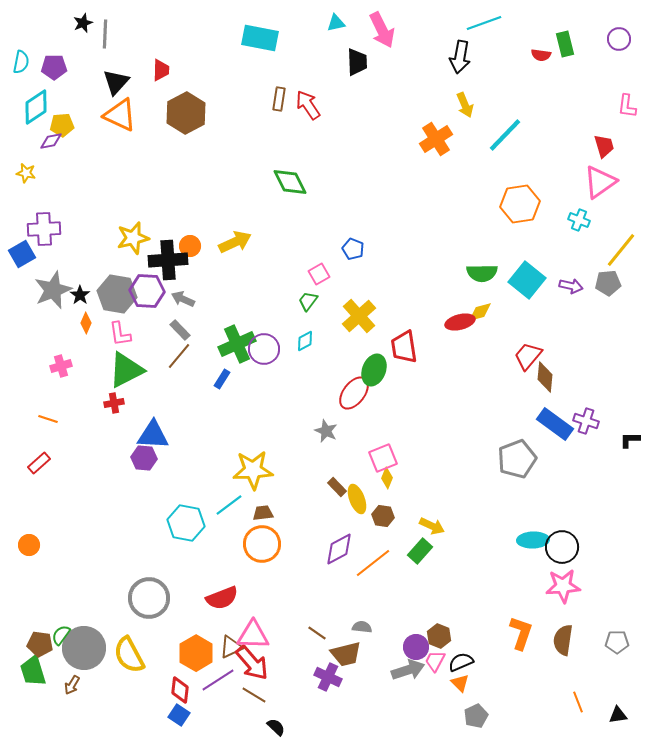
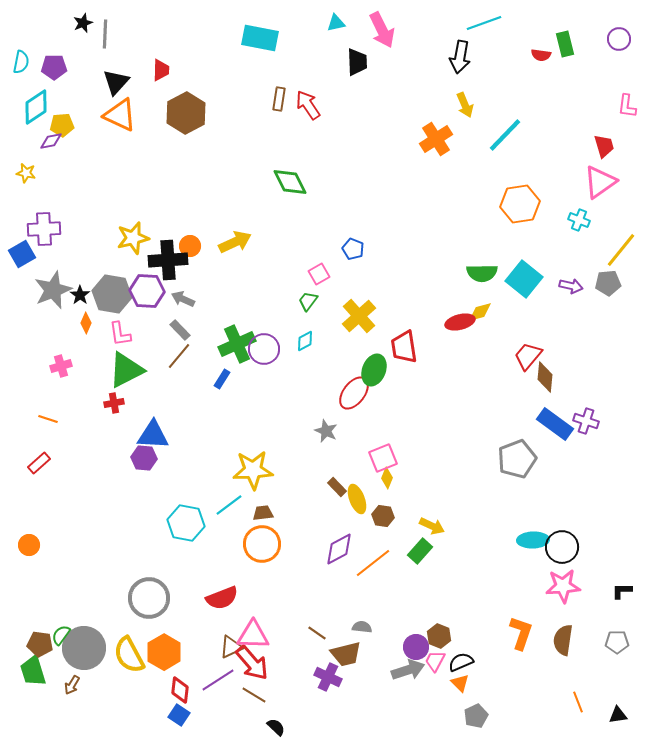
cyan square at (527, 280): moved 3 px left, 1 px up
gray hexagon at (117, 294): moved 5 px left
black L-shape at (630, 440): moved 8 px left, 151 px down
orange hexagon at (196, 653): moved 32 px left, 1 px up
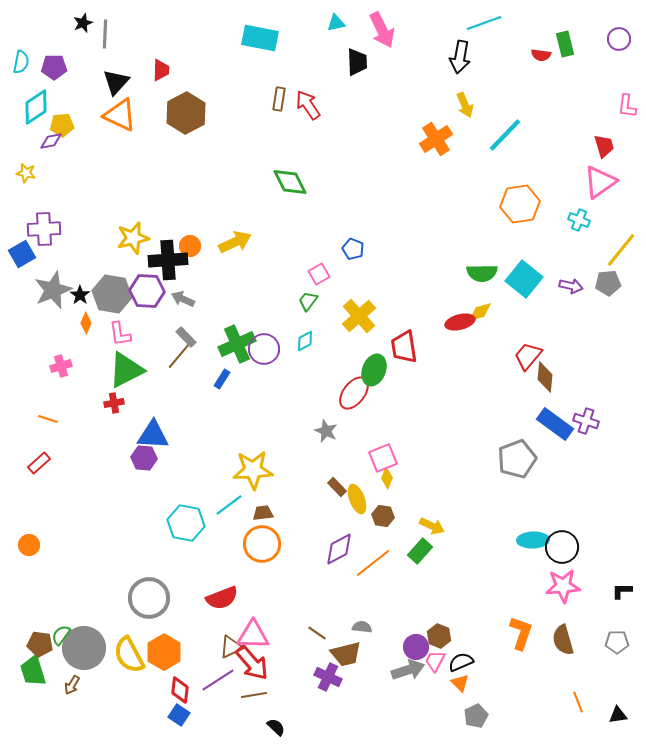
gray rectangle at (180, 330): moved 6 px right, 7 px down
brown semicircle at (563, 640): rotated 24 degrees counterclockwise
brown line at (254, 695): rotated 40 degrees counterclockwise
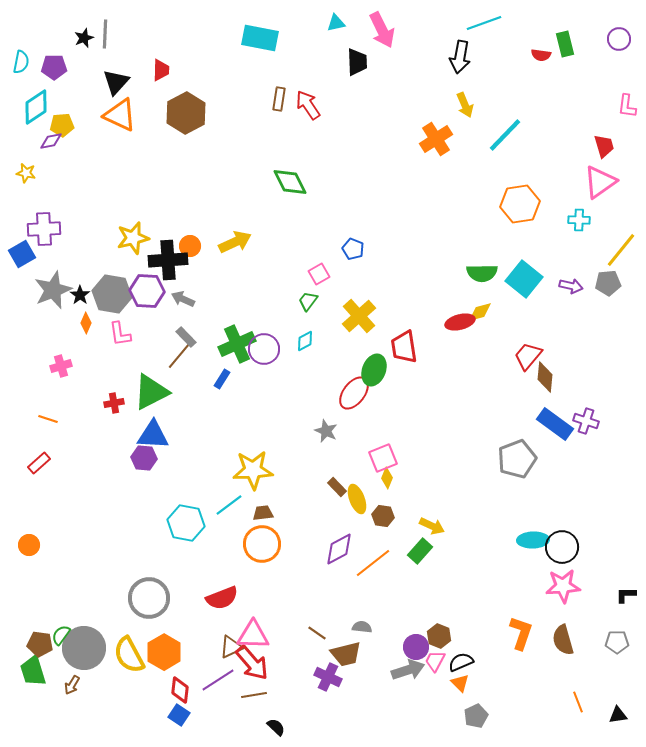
black star at (83, 23): moved 1 px right, 15 px down
cyan cross at (579, 220): rotated 20 degrees counterclockwise
green triangle at (126, 370): moved 25 px right, 22 px down
black L-shape at (622, 591): moved 4 px right, 4 px down
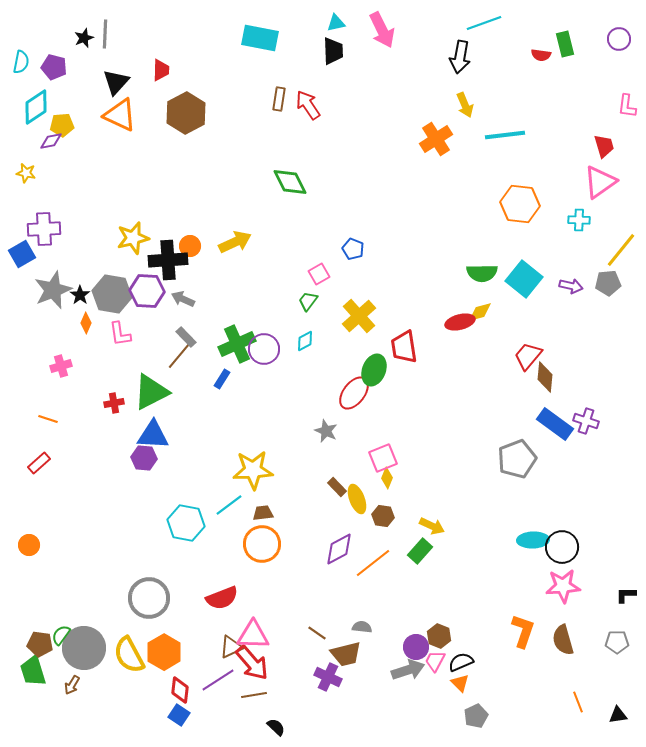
black trapezoid at (357, 62): moved 24 px left, 11 px up
purple pentagon at (54, 67): rotated 15 degrees clockwise
cyan line at (505, 135): rotated 39 degrees clockwise
orange hexagon at (520, 204): rotated 15 degrees clockwise
orange L-shape at (521, 633): moved 2 px right, 2 px up
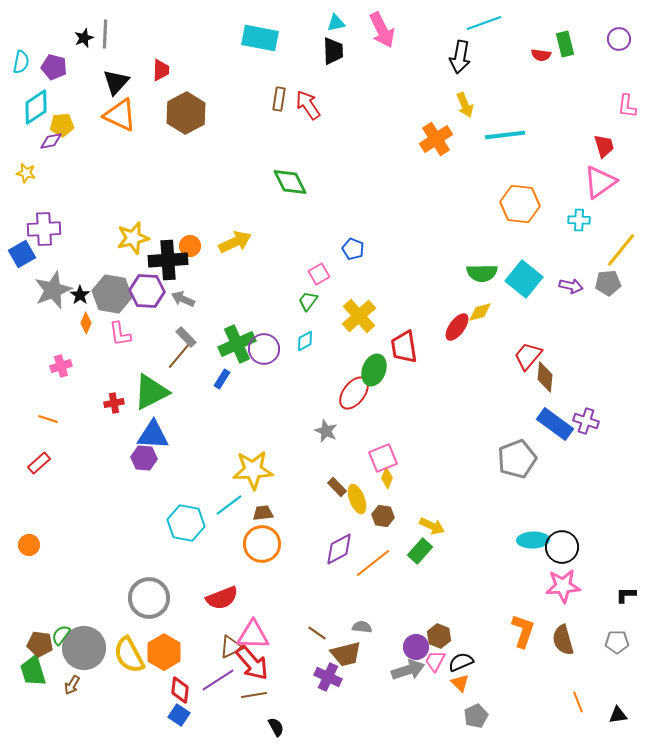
red ellipse at (460, 322): moved 3 px left, 5 px down; rotated 40 degrees counterclockwise
black semicircle at (276, 727): rotated 18 degrees clockwise
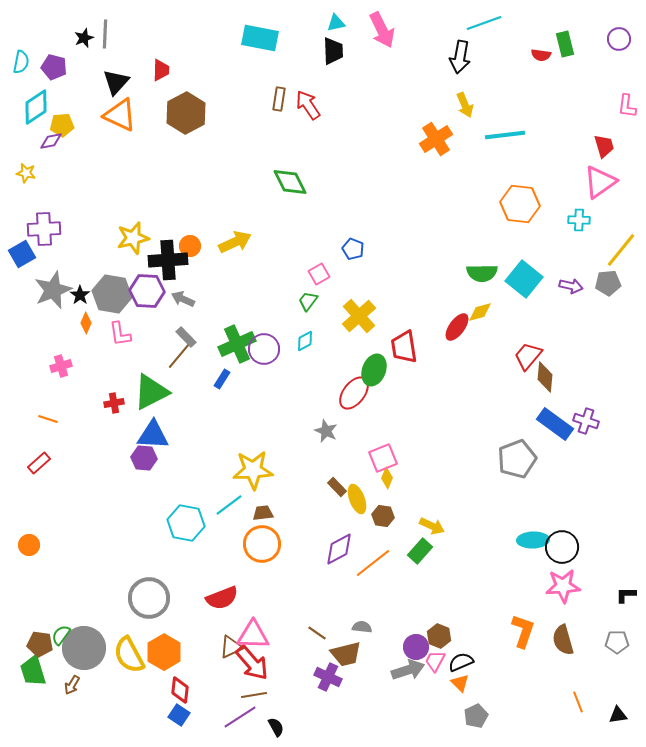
purple line at (218, 680): moved 22 px right, 37 px down
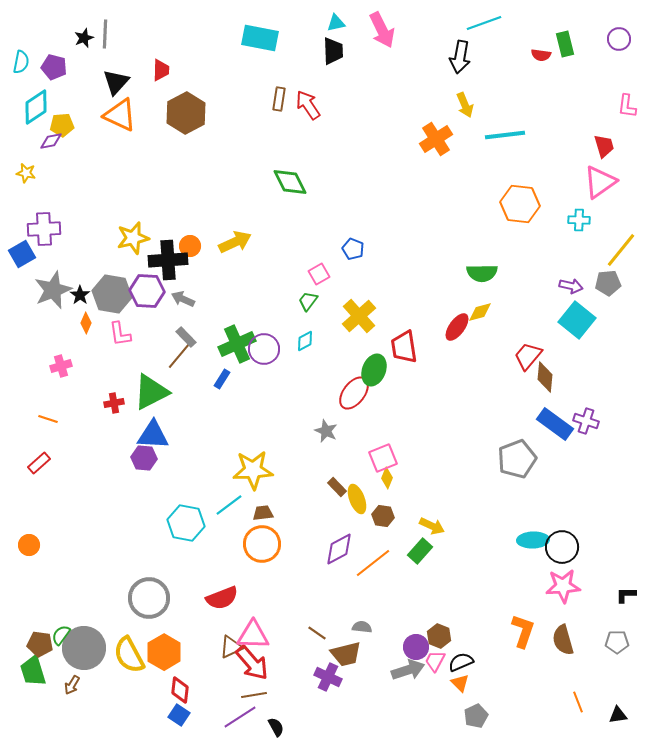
cyan square at (524, 279): moved 53 px right, 41 px down
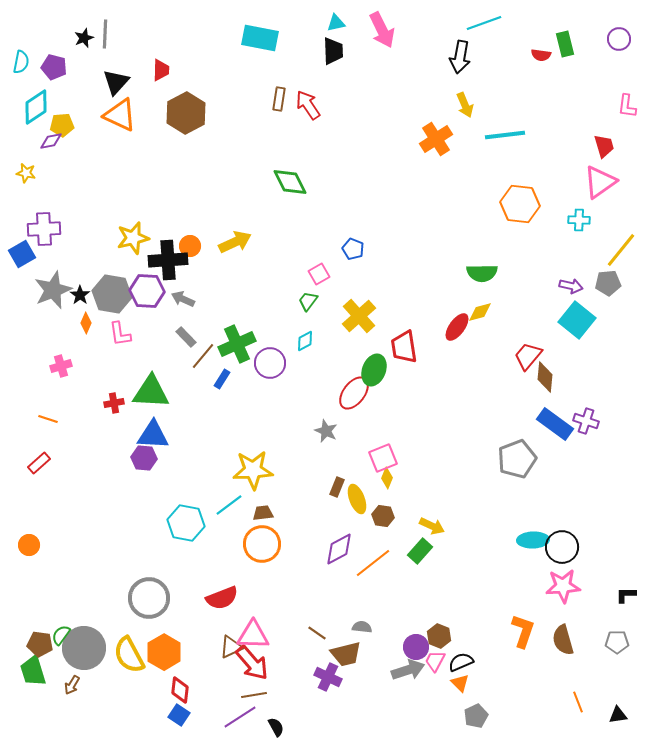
purple circle at (264, 349): moved 6 px right, 14 px down
brown line at (179, 356): moved 24 px right
green triangle at (151, 392): rotated 30 degrees clockwise
brown rectangle at (337, 487): rotated 66 degrees clockwise
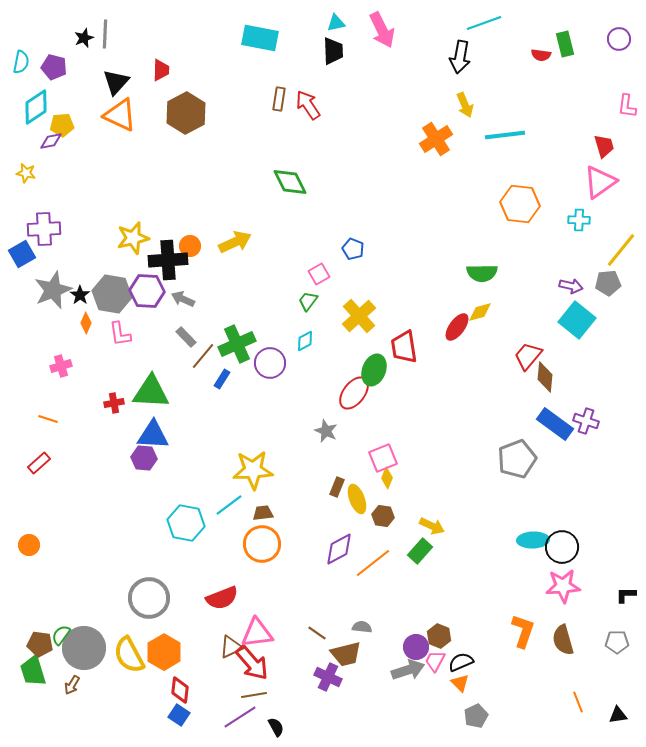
pink triangle at (253, 635): moved 4 px right, 2 px up; rotated 8 degrees counterclockwise
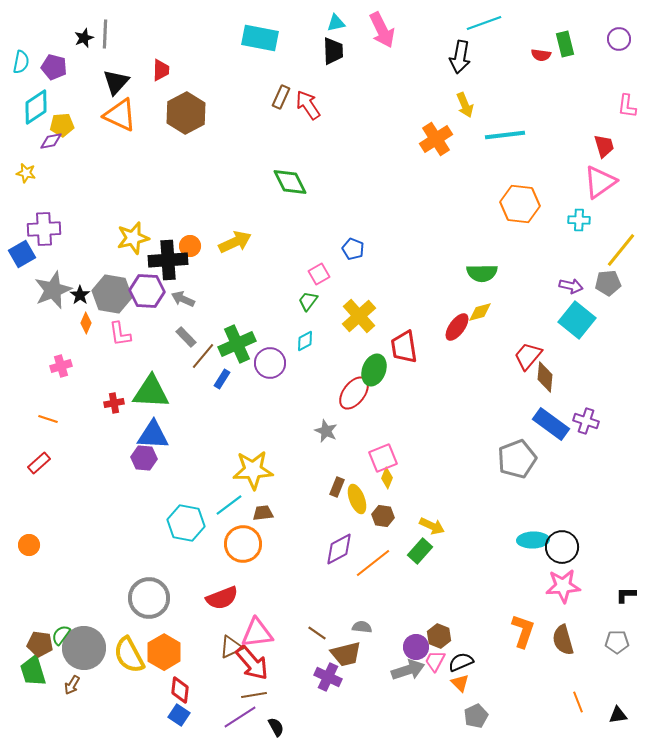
brown rectangle at (279, 99): moved 2 px right, 2 px up; rotated 15 degrees clockwise
blue rectangle at (555, 424): moved 4 px left
orange circle at (262, 544): moved 19 px left
